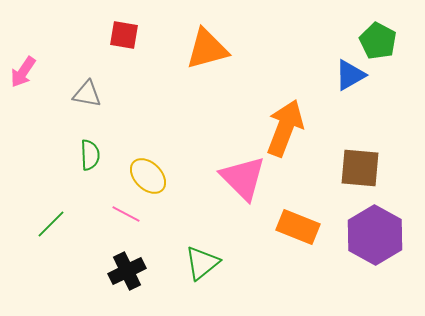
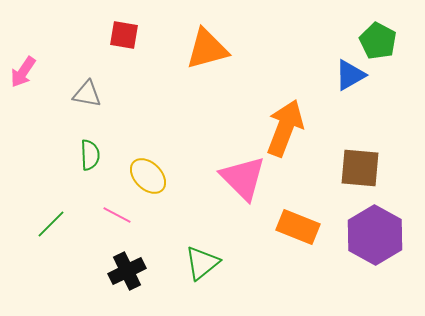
pink line: moved 9 px left, 1 px down
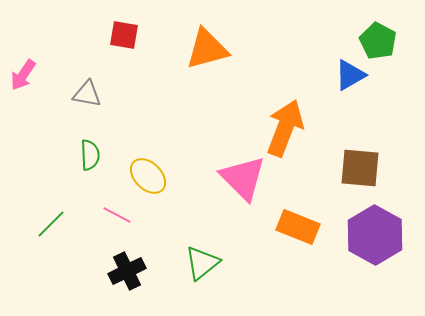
pink arrow: moved 3 px down
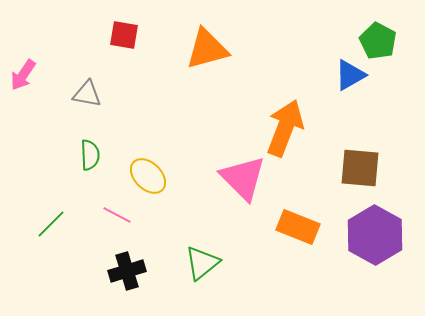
black cross: rotated 9 degrees clockwise
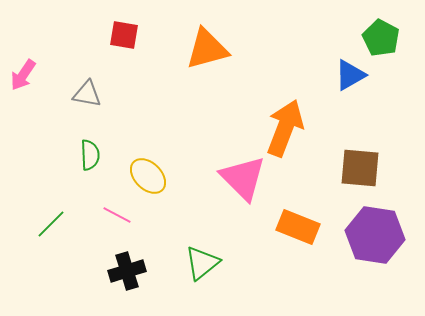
green pentagon: moved 3 px right, 3 px up
purple hexagon: rotated 20 degrees counterclockwise
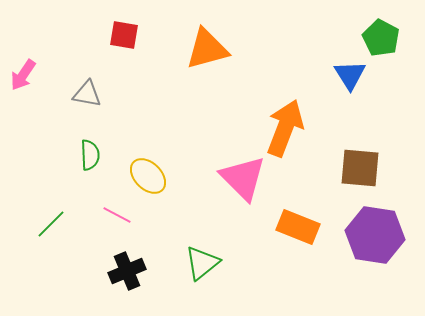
blue triangle: rotated 32 degrees counterclockwise
black cross: rotated 6 degrees counterclockwise
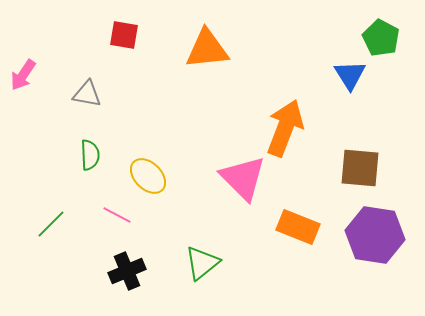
orange triangle: rotated 9 degrees clockwise
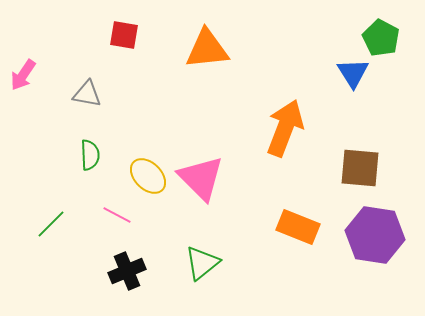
blue triangle: moved 3 px right, 2 px up
pink triangle: moved 42 px left
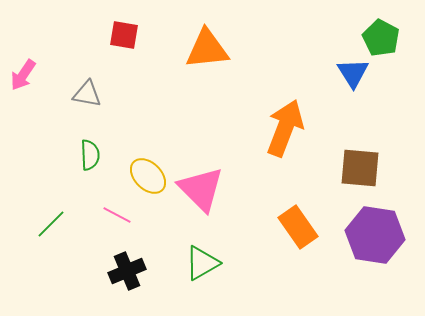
pink triangle: moved 11 px down
orange rectangle: rotated 33 degrees clockwise
green triangle: rotated 9 degrees clockwise
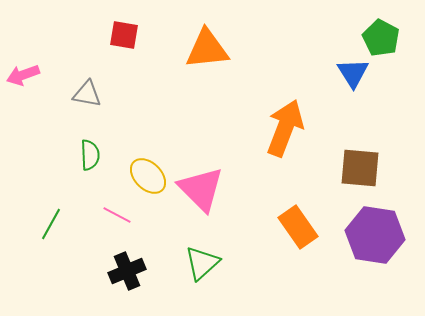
pink arrow: rotated 36 degrees clockwise
green line: rotated 16 degrees counterclockwise
green triangle: rotated 12 degrees counterclockwise
